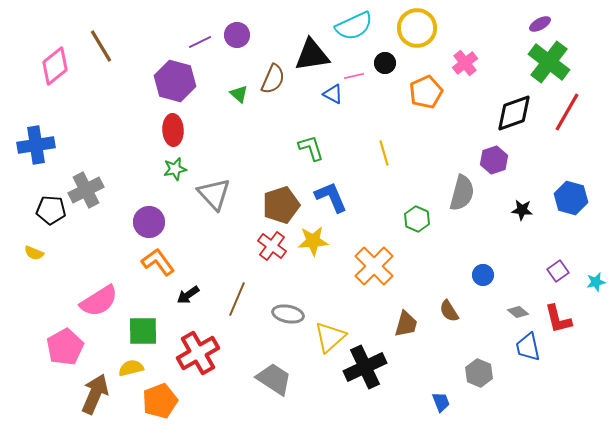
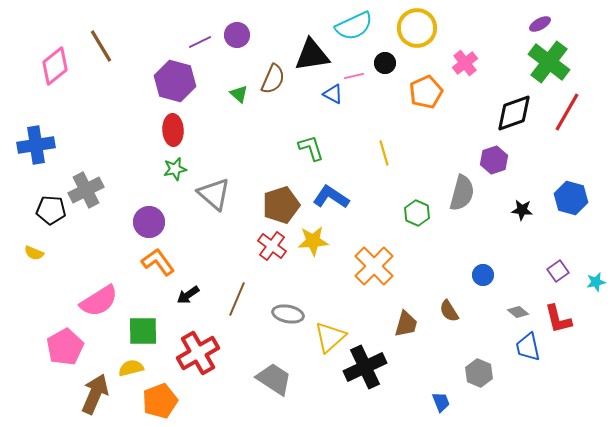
gray triangle at (214, 194): rotated 6 degrees counterclockwise
blue L-shape at (331, 197): rotated 33 degrees counterclockwise
green hexagon at (417, 219): moved 6 px up
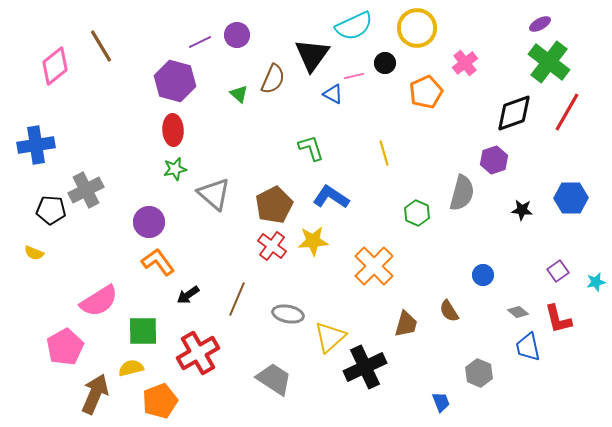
black triangle at (312, 55): rotated 45 degrees counterclockwise
blue hexagon at (571, 198): rotated 16 degrees counterclockwise
brown pentagon at (281, 205): moved 7 px left; rotated 9 degrees counterclockwise
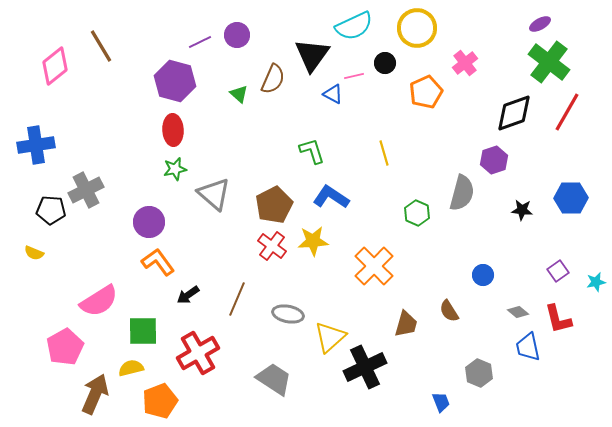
green L-shape at (311, 148): moved 1 px right, 3 px down
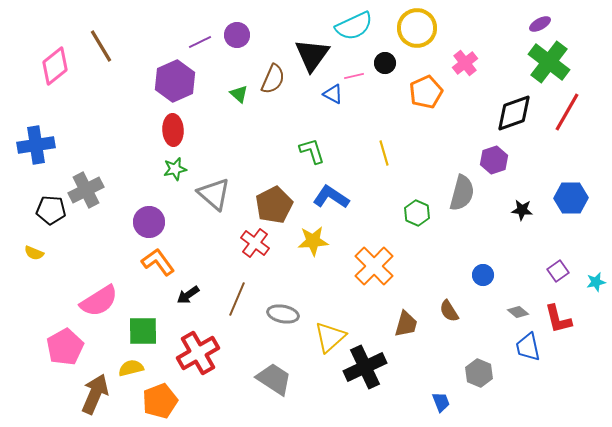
purple hexagon at (175, 81): rotated 21 degrees clockwise
red cross at (272, 246): moved 17 px left, 3 px up
gray ellipse at (288, 314): moved 5 px left
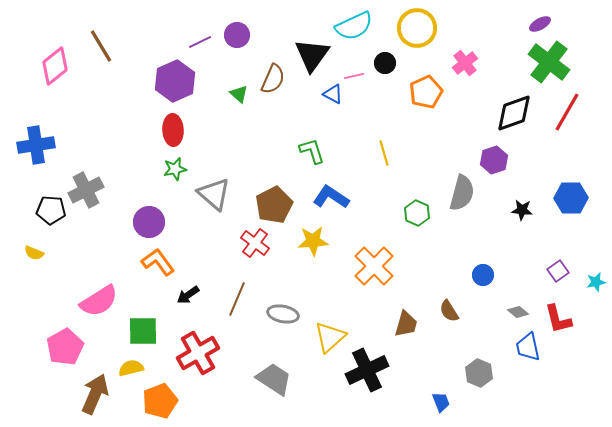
black cross at (365, 367): moved 2 px right, 3 px down
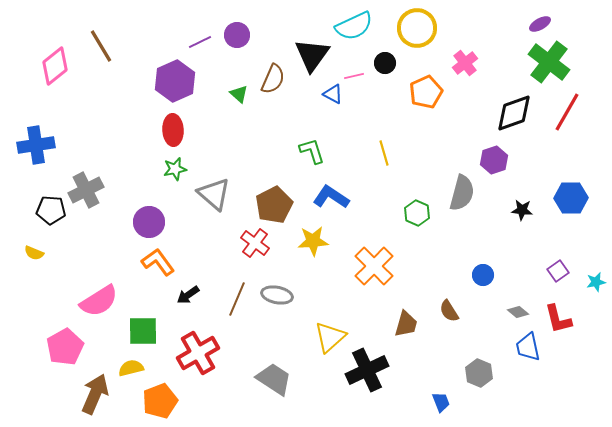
gray ellipse at (283, 314): moved 6 px left, 19 px up
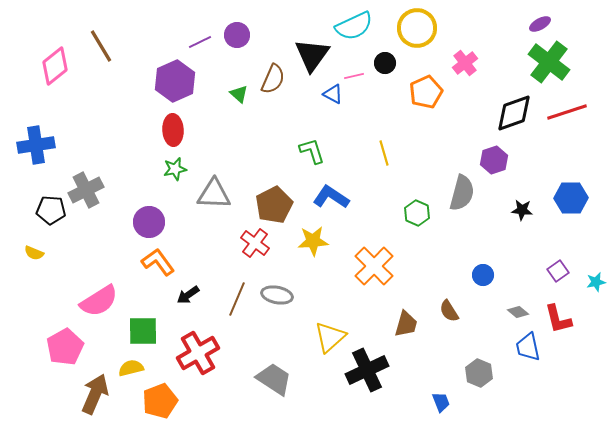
red line at (567, 112): rotated 42 degrees clockwise
gray triangle at (214, 194): rotated 39 degrees counterclockwise
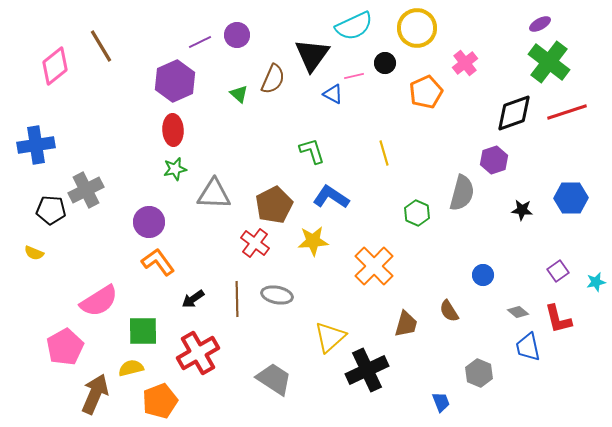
black arrow at (188, 295): moved 5 px right, 4 px down
brown line at (237, 299): rotated 24 degrees counterclockwise
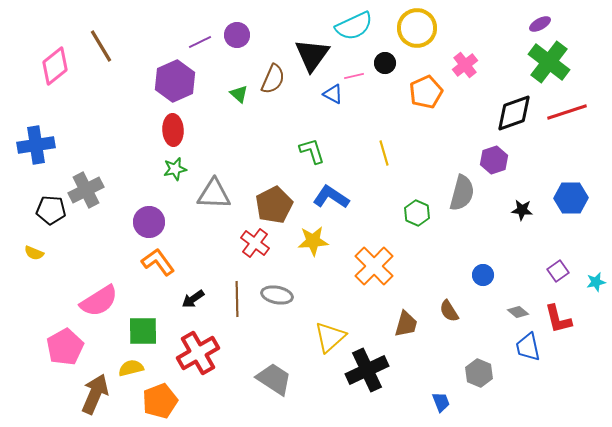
pink cross at (465, 63): moved 2 px down
